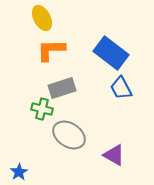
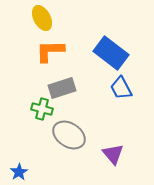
orange L-shape: moved 1 px left, 1 px down
purple triangle: moved 1 px left, 1 px up; rotated 20 degrees clockwise
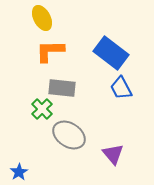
gray rectangle: rotated 24 degrees clockwise
green cross: rotated 30 degrees clockwise
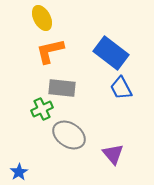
orange L-shape: rotated 12 degrees counterclockwise
green cross: rotated 20 degrees clockwise
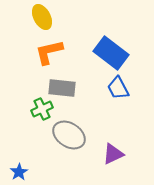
yellow ellipse: moved 1 px up
orange L-shape: moved 1 px left, 1 px down
blue trapezoid: moved 3 px left
purple triangle: rotated 45 degrees clockwise
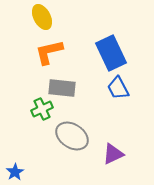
blue rectangle: rotated 28 degrees clockwise
gray ellipse: moved 3 px right, 1 px down
blue star: moved 4 px left
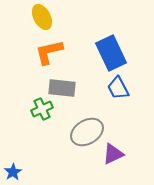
gray ellipse: moved 15 px right, 4 px up; rotated 64 degrees counterclockwise
blue star: moved 2 px left
